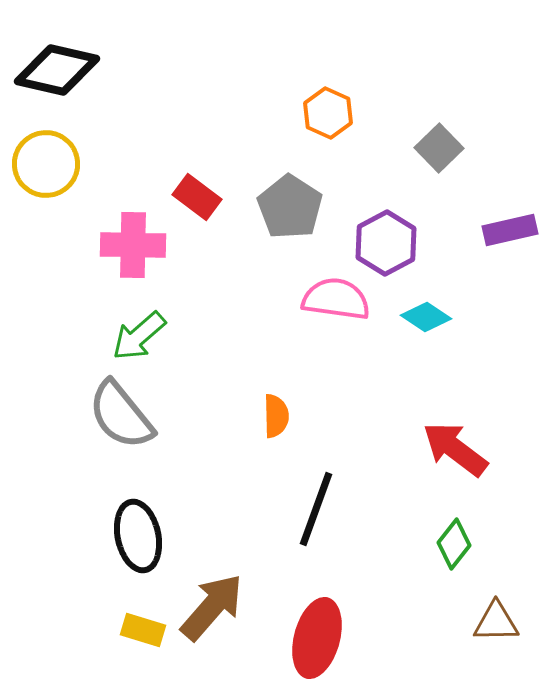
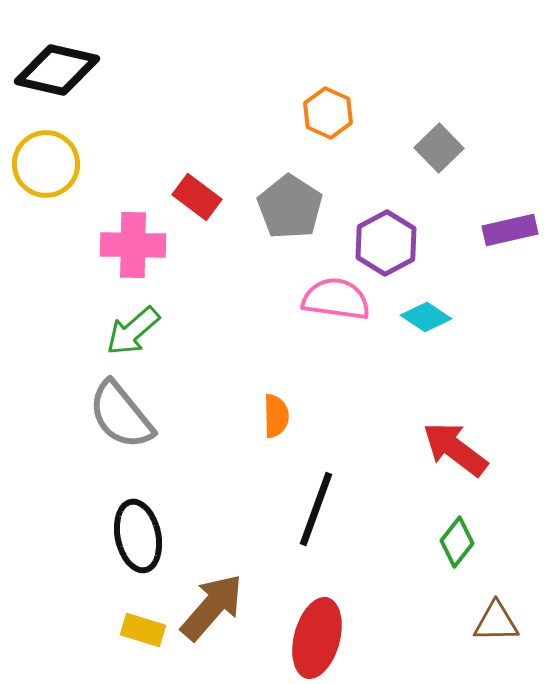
green arrow: moved 6 px left, 5 px up
green diamond: moved 3 px right, 2 px up
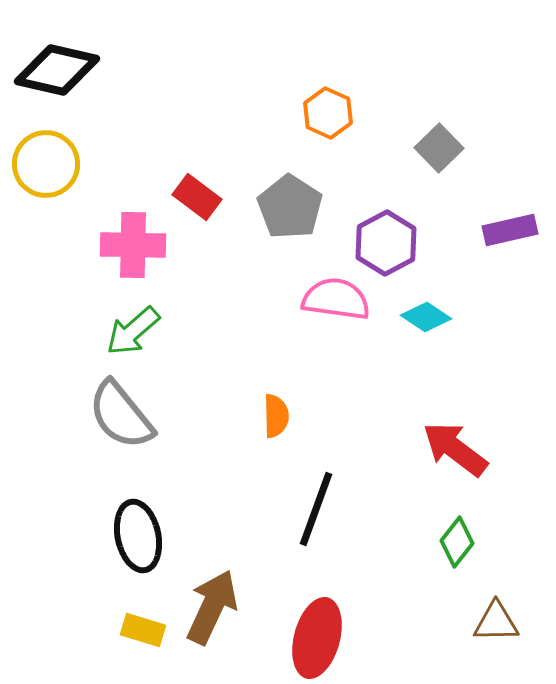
brown arrow: rotated 16 degrees counterclockwise
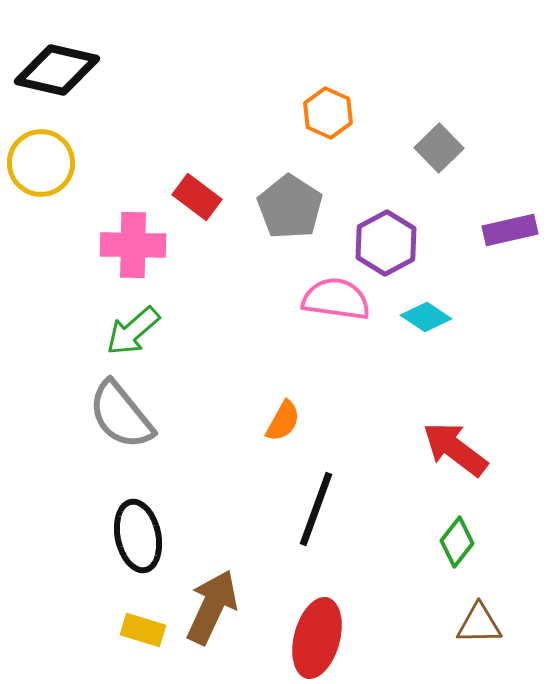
yellow circle: moved 5 px left, 1 px up
orange semicircle: moved 7 px right, 5 px down; rotated 30 degrees clockwise
brown triangle: moved 17 px left, 2 px down
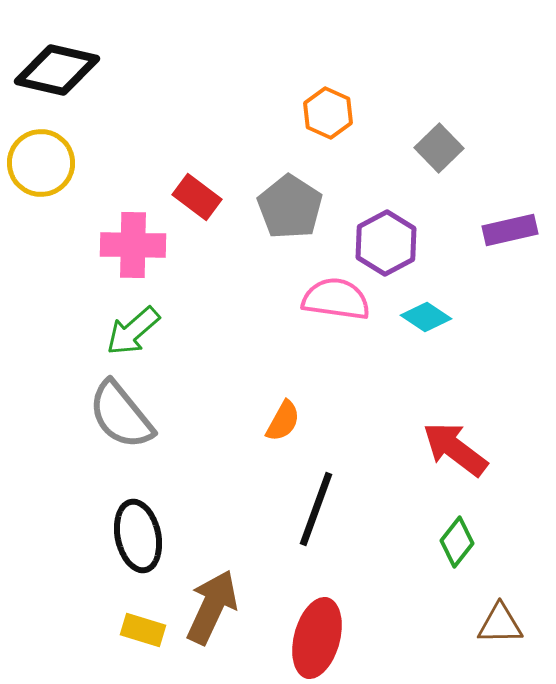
brown triangle: moved 21 px right
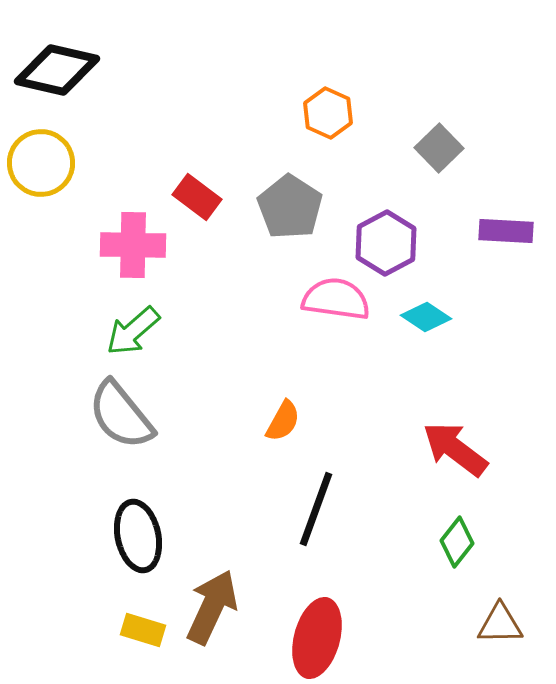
purple rectangle: moved 4 px left, 1 px down; rotated 16 degrees clockwise
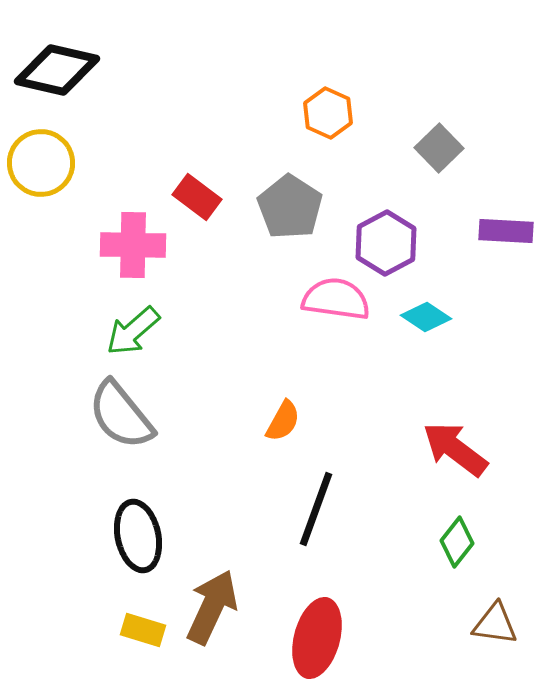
brown triangle: moved 5 px left; rotated 9 degrees clockwise
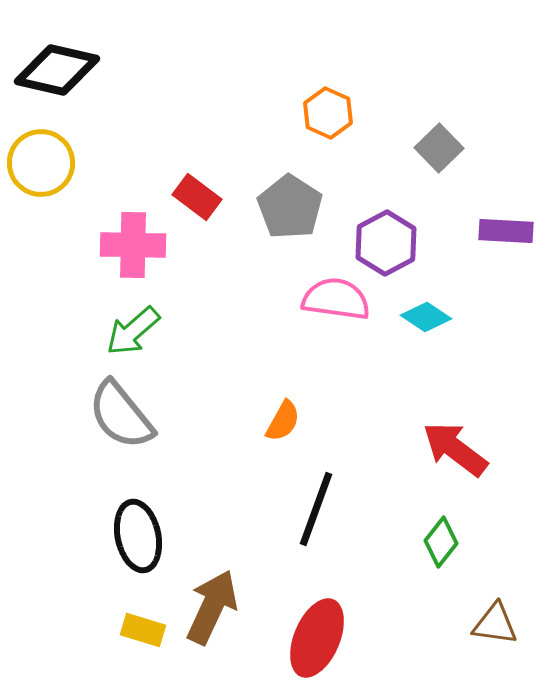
green diamond: moved 16 px left
red ellipse: rotated 8 degrees clockwise
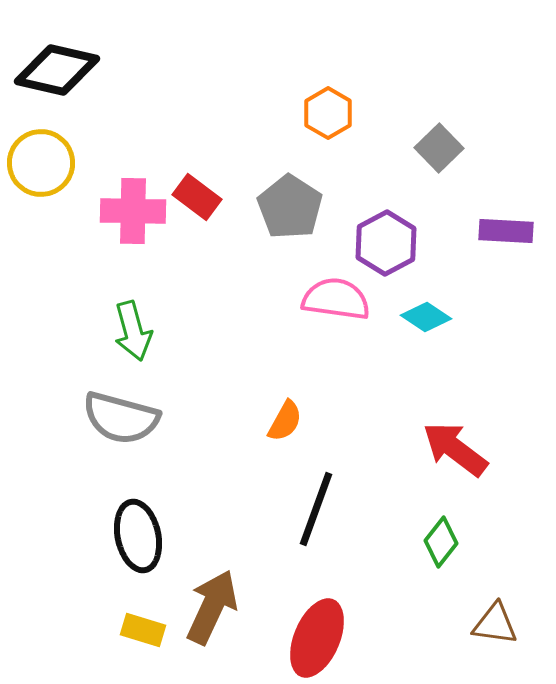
orange hexagon: rotated 6 degrees clockwise
pink cross: moved 34 px up
green arrow: rotated 64 degrees counterclockwise
gray semicircle: moved 3 px down; rotated 36 degrees counterclockwise
orange semicircle: moved 2 px right
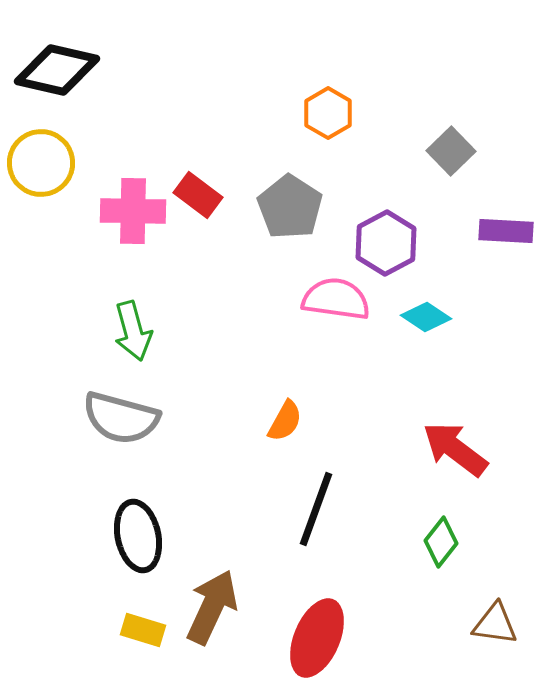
gray square: moved 12 px right, 3 px down
red rectangle: moved 1 px right, 2 px up
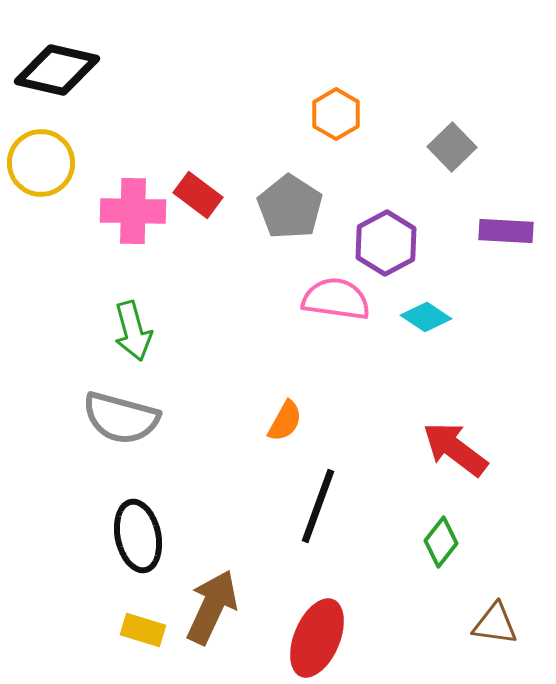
orange hexagon: moved 8 px right, 1 px down
gray square: moved 1 px right, 4 px up
black line: moved 2 px right, 3 px up
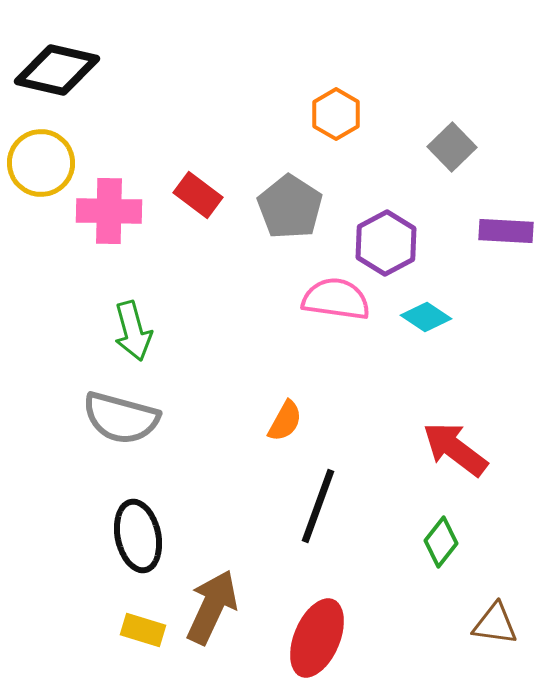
pink cross: moved 24 px left
